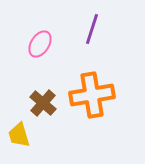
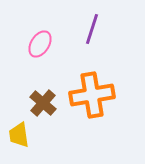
yellow trapezoid: rotated 8 degrees clockwise
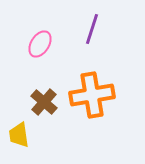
brown cross: moved 1 px right, 1 px up
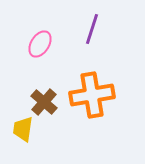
yellow trapezoid: moved 4 px right, 6 px up; rotated 16 degrees clockwise
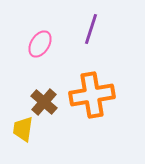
purple line: moved 1 px left
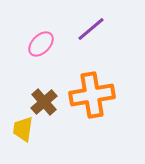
purple line: rotated 32 degrees clockwise
pink ellipse: moved 1 px right; rotated 12 degrees clockwise
brown cross: rotated 8 degrees clockwise
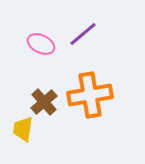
purple line: moved 8 px left, 5 px down
pink ellipse: rotated 72 degrees clockwise
orange cross: moved 2 px left
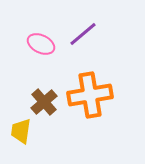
yellow trapezoid: moved 2 px left, 2 px down
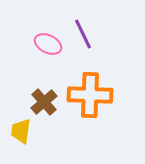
purple line: rotated 76 degrees counterclockwise
pink ellipse: moved 7 px right
orange cross: rotated 12 degrees clockwise
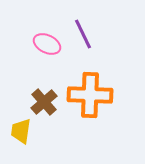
pink ellipse: moved 1 px left
